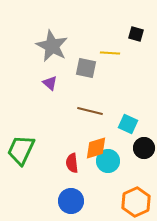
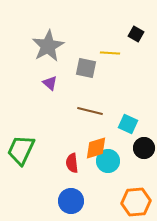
black square: rotated 14 degrees clockwise
gray star: moved 4 px left; rotated 16 degrees clockwise
orange hexagon: rotated 20 degrees clockwise
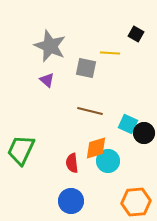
gray star: moved 2 px right; rotated 20 degrees counterclockwise
purple triangle: moved 3 px left, 3 px up
black circle: moved 15 px up
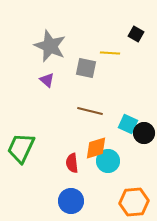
green trapezoid: moved 2 px up
orange hexagon: moved 2 px left
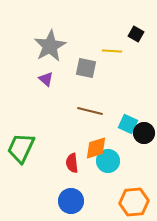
gray star: rotated 20 degrees clockwise
yellow line: moved 2 px right, 2 px up
purple triangle: moved 1 px left, 1 px up
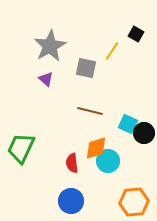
yellow line: rotated 60 degrees counterclockwise
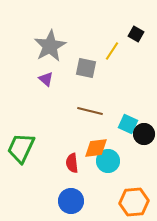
black circle: moved 1 px down
orange diamond: rotated 10 degrees clockwise
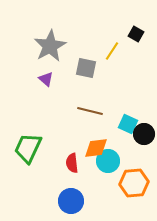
green trapezoid: moved 7 px right
orange hexagon: moved 19 px up
